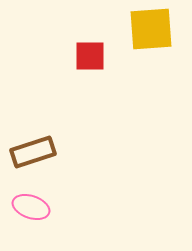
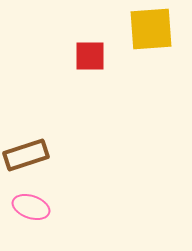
brown rectangle: moved 7 px left, 3 px down
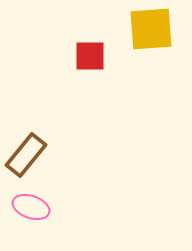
brown rectangle: rotated 33 degrees counterclockwise
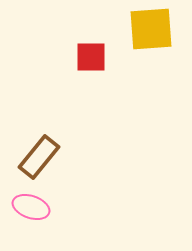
red square: moved 1 px right, 1 px down
brown rectangle: moved 13 px right, 2 px down
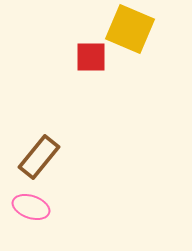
yellow square: moved 21 px left; rotated 27 degrees clockwise
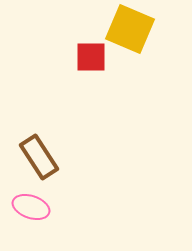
brown rectangle: rotated 72 degrees counterclockwise
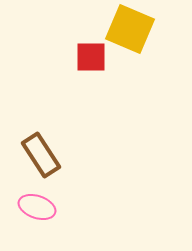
brown rectangle: moved 2 px right, 2 px up
pink ellipse: moved 6 px right
